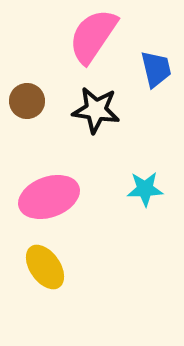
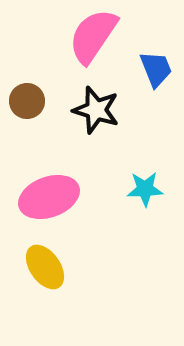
blue trapezoid: rotated 9 degrees counterclockwise
black star: rotated 9 degrees clockwise
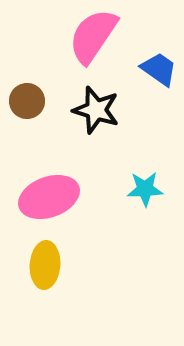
blue trapezoid: moved 3 px right; rotated 33 degrees counterclockwise
yellow ellipse: moved 2 px up; rotated 39 degrees clockwise
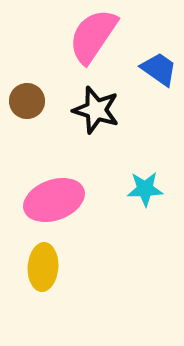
pink ellipse: moved 5 px right, 3 px down
yellow ellipse: moved 2 px left, 2 px down
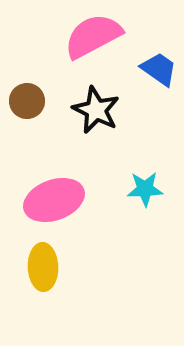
pink semicircle: rotated 28 degrees clockwise
black star: rotated 9 degrees clockwise
yellow ellipse: rotated 6 degrees counterclockwise
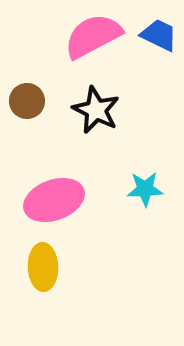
blue trapezoid: moved 34 px up; rotated 9 degrees counterclockwise
